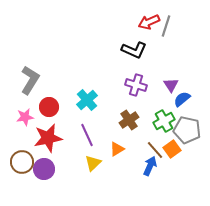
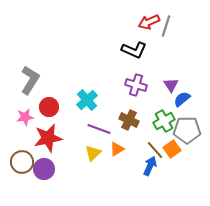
brown cross: rotated 30 degrees counterclockwise
gray pentagon: rotated 12 degrees counterclockwise
purple line: moved 12 px right, 6 px up; rotated 45 degrees counterclockwise
yellow triangle: moved 10 px up
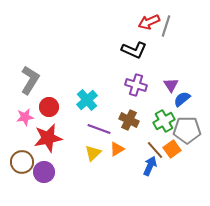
purple circle: moved 3 px down
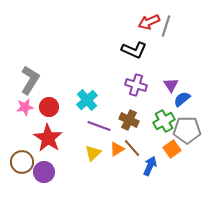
pink star: moved 10 px up
purple line: moved 3 px up
red star: rotated 28 degrees counterclockwise
brown line: moved 23 px left, 2 px up
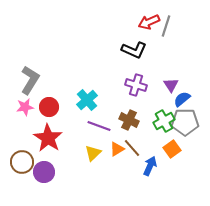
gray pentagon: moved 2 px left, 8 px up
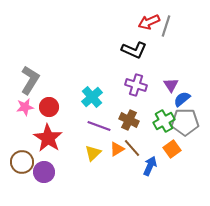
cyan cross: moved 5 px right, 3 px up
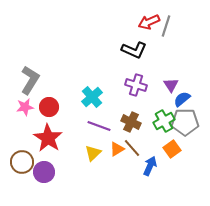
brown cross: moved 2 px right, 2 px down
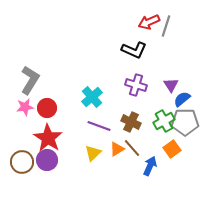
red circle: moved 2 px left, 1 px down
purple circle: moved 3 px right, 12 px up
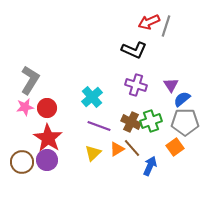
green cross: moved 13 px left; rotated 10 degrees clockwise
orange square: moved 3 px right, 2 px up
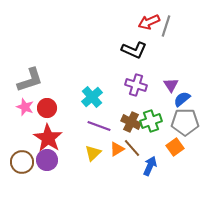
gray L-shape: rotated 40 degrees clockwise
pink star: rotated 30 degrees clockwise
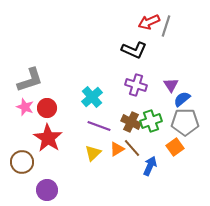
purple circle: moved 30 px down
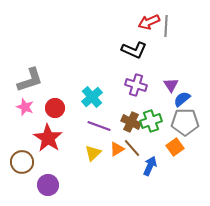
gray line: rotated 15 degrees counterclockwise
red circle: moved 8 px right
purple circle: moved 1 px right, 5 px up
